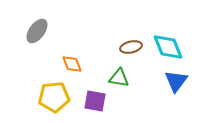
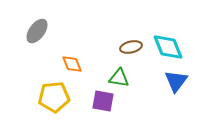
purple square: moved 8 px right
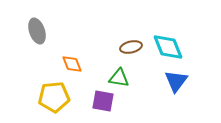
gray ellipse: rotated 55 degrees counterclockwise
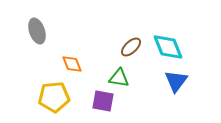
brown ellipse: rotated 30 degrees counterclockwise
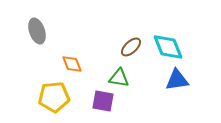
blue triangle: moved 1 px right, 1 px up; rotated 45 degrees clockwise
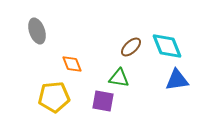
cyan diamond: moved 1 px left, 1 px up
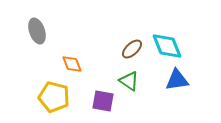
brown ellipse: moved 1 px right, 2 px down
green triangle: moved 10 px right, 3 px down; rotated 25 degrees clockwise
yellow pentagon: rotated 20 degrees clockwise
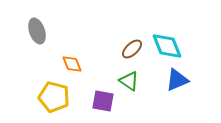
blue triangle: rotated 15 degrees counterclockwise
